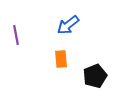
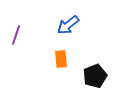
purple line: rotated 30 degrees clockwise
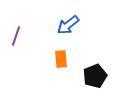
purple line: moved 1 px down
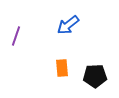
orange rectangle: moved 1 px right, 9 px down
black pentagon: rotated 20 degrees clockwise
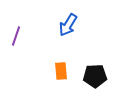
blue arrow: rotated 20 degrees counterclockwise
orange rectangle: moved 1 px left, 3 px down
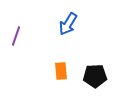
blue arrow: moved 1 px up
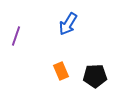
orange rectangle: rotated 18 degrees counterclockwise
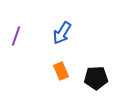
blue arrow: moved 6 px left, 9 px down
black pentagon: moved 1 px right, 2 px down
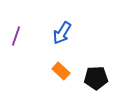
orange rectangle: rotated 24 degrees counterclockwise
